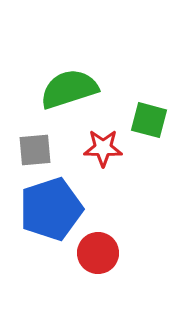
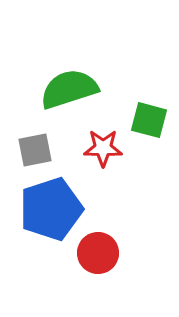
gray square: rotated 6 degrees counterclockwise
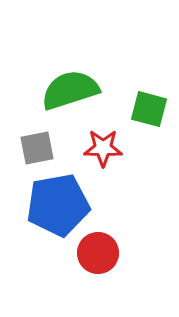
green semicircle: moved 1 px right, 1 px down
green square: moved 11 px up
gray square: moved 2 px right, 2 px up
blue pentagon: moved 7 px right, 4 px up; rotated 8 degrees clockwise
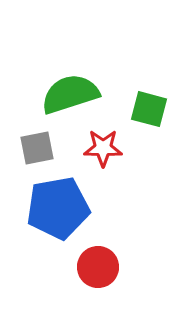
green semicircle: moved 4 px down
blue pentagon: moved 3 px down
red circle: moved 14 px down
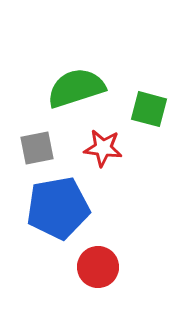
green semicircle: moved 6 px right, 6 px up
red star: rotated 6 degrees clockwise
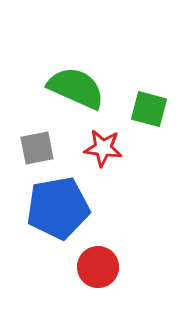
green semicircle: rotated 42 degrees clockwise
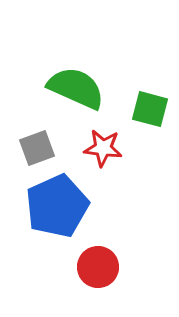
green square: moved 1 px right
gray square: rotated 9 degrees counterclockwise
blue pentagon: moved 1 px left, 2 px up; rotated 14 degrees counterclockwise
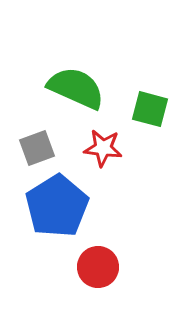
blue pentagon: rotated 8 degrees counterclockwise
